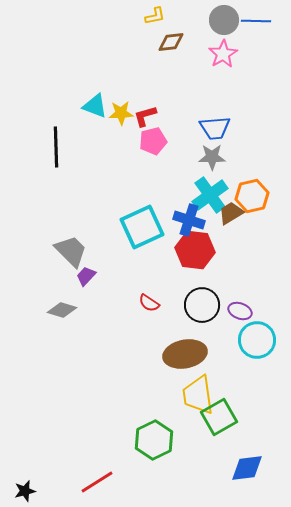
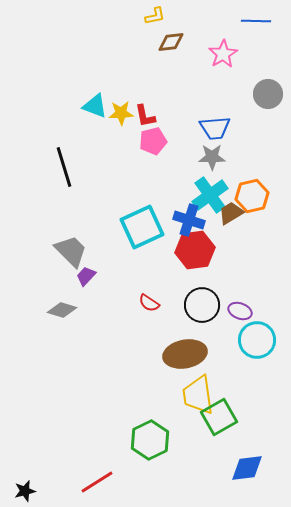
gray circle: moved 44 px right, 74 px down
red L-shape: rotated 85 degrees counterclockwise
black line: moved 8 px right, 20 px down; rotated 15 degrees counterclockwise
red hexagon: rotated 15 degrees counterclockwise
green hexagon: moved 4 px left
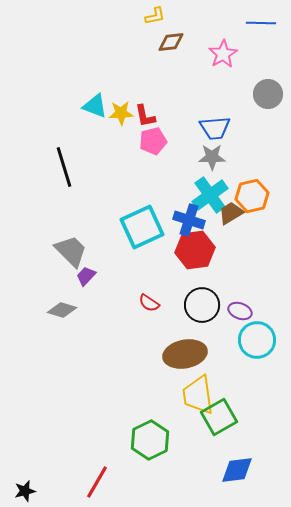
blue line: moved 5 px right, 2 px down
blue diamond: moved 10 px left, 2 px down
red line: rotated 28 degrees counterclockwise
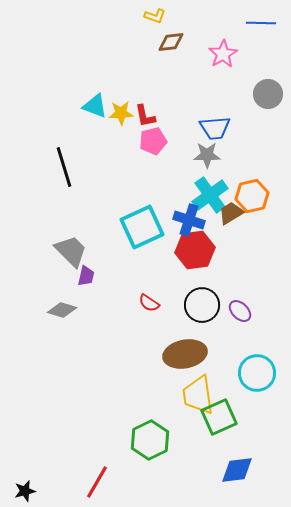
yellow L-shape: rotated 30 degrees clockwise
gray star: moved 5 px left, 2 px up
purple trapezoid: rotated 150 degrees clockwise
purple ellipse: rotated 25 degrees clockwise
cyan circle: moved 33 px down
green square: rotated 6 degrees clockwise
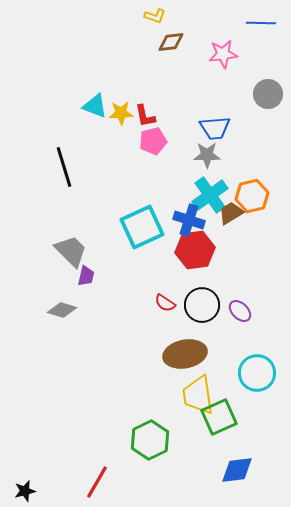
pink star: rotated 24 degrees clockwise
red semicircle: moved 16 px right
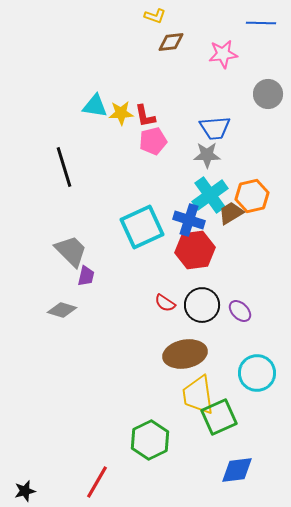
cyan triangle: rotated 12 degrees counterclockwise
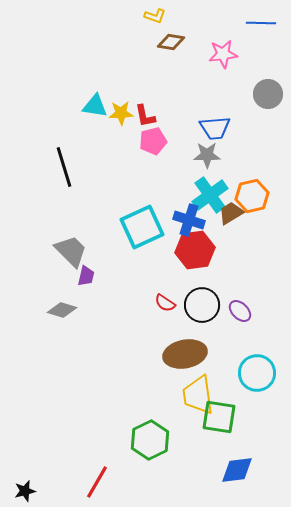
brown diamond: rotated 16 degrees clockwise
green square: rotated 33 degrees clockwise
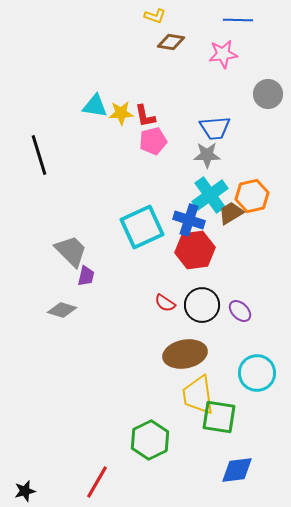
blue line: moved 23 px left, 3 px up
black line: moved 25 px left, 12 px up
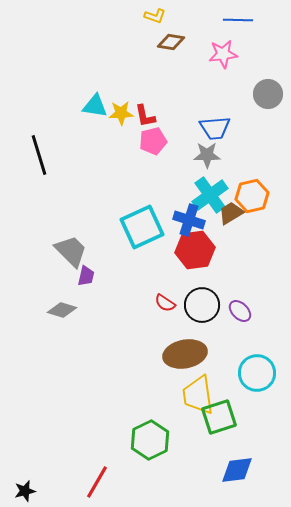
green square: rotated 27 degrees counterclockwise
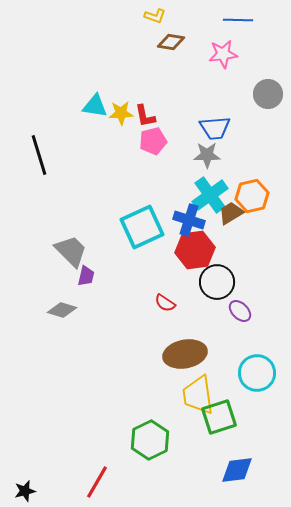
black circle: moved 15 px right, 23 px up
